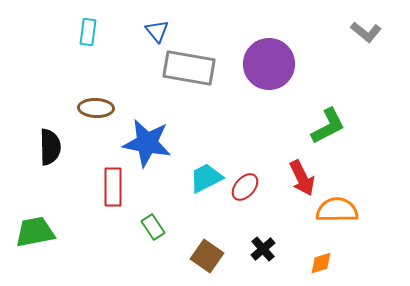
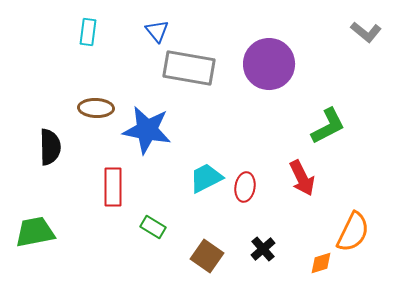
blue star: moved 13 px up
red ellipse: rotated 32 degrees counterclockwise
orange semicircle: moved 16 px right, 22 px down; rotated 117 degrees clockwise
green rectangle: rotated 25 degrees counterclockwise
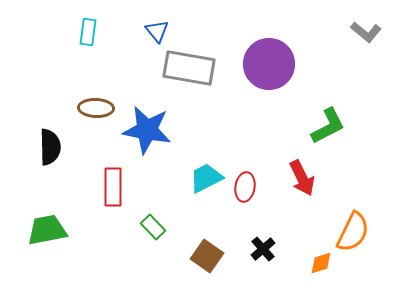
green rectangle: rotated 15 degrees clockwise
green trapezoid: moved 12 px right, 2 px up
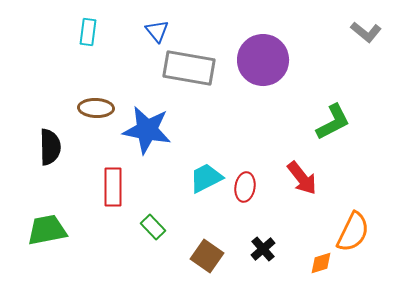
purple circle: moved 6 px left, 4 px up
green L-shape: moved 5 px right, 4 px up
red arrow: rotated 12 degrees counterclockwise
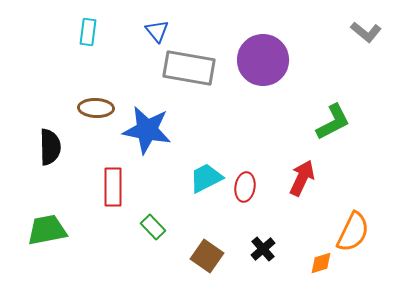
red arrow: rotated 117 degrees counterclockwise
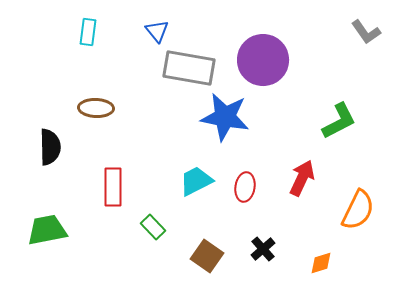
gray L-shape: rotated 16 degrees clockwise
green L-shape: moved 6 px right, 1 px up
blue star: moved 78 px right, 13 px up
cyan trapezoid: moved 10 px left, 3 px down
orange semicircle: moved 5 px right, 22 px up
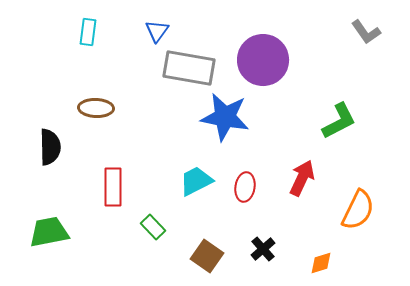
blue triangle: rotated 15 degrees clockwise
green trapezoid: moved 2 px right, 2 px down
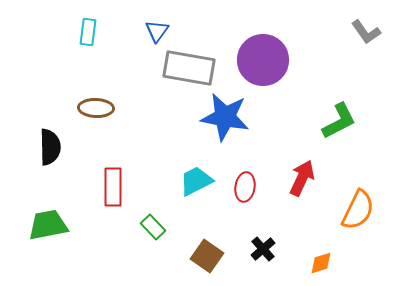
green trapezoid: moved 1 px left, 7 px up
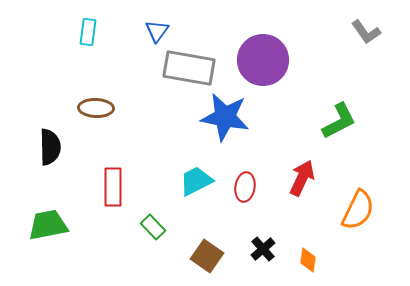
orange diamond: moved 13 px left, 3 px up; rotated 65 degrees counterclockwise
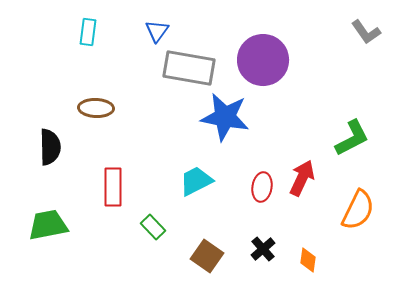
green L-shape: moved 13 px right, 17 px down
red ellipse: moved 17 px right
